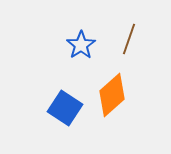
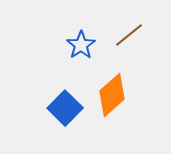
brown line: moved 4 px up; rotated 32 degrees clockwise
blue square: rotated 12 degrees clockwise
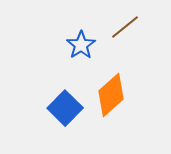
brown line: moved 4 px left, 8 px up
orange diamond: moved 1 px left
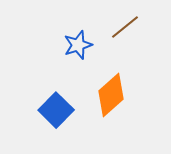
blue star: moved 3 px left; rotated 16 degrees clockwise
blue square: moved 9 px left, 2 px down
